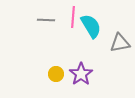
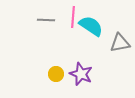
cyan semicircle: rotated 25 degrees counterclockwise
purple star: rotated 15 degrees counterclockwise
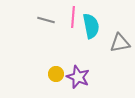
gray line: rotated 12 degrees clockwise
cyan semicircle: rotated 45 degrees clockwise
purple star: moved 3 px left, 3 px down
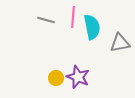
cyan semicircle: moved 1 px right, 1 px down
yellow circle: moved 4 px down
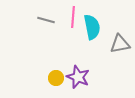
gray triangle: moved 1 px down
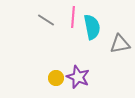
gray line: rotated 18 degrees clockwise
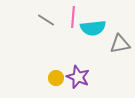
cyan semicircle: moved 1 px right, 1 px down; rotated 95 degrees clockwise
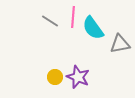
gray line: moved 4 px right, 1 px down
cyan semicircle: rotated 60 degrees clockwise
yellow circle: moved 1 px left, 1 px up
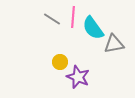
gray line: moved 2 px right, 2 px up
gray triangle: moved 6 px left
yellow circle: moved 5 px right, 15 px up
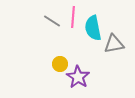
gray line: moved 2 px down
cyan semicircle: rotated 25 degrees clockwise
yellow circle: moved 2 px down
purple star: rotated 10 degrees clockwise
